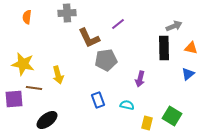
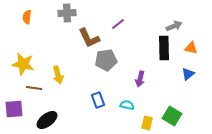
purple square: moved 10 px down
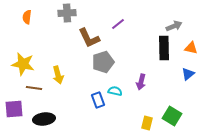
gray pentagon: moved 3 px left, 2 px down; rotated 10 degrees counterclockwise
purple arrow: moved 1 px right, 3 px down
cyan semicircle: moved 12 px left, 14 px up
black ellipse: moved 3 px left, 1 px up; rotated 30 degrees clockwise
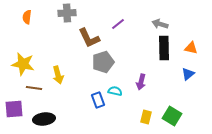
gray arrow: moved 14 px left, 2 px up; rotated 140 degrees counterclockwise
yellow rectangle: moved 1 px left, 6 px up
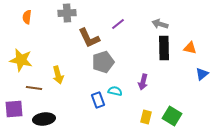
orange triangle: moved 1 px left
yellow star: moved 2 px left, 4 px up
blue triangle: moved 14 px right
purple arrow: moved 2 px right
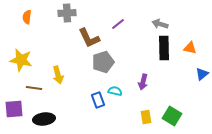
yellow rectangle: rotated 24 degrees counterclockwise
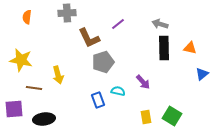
purple arrow: rotated 56 degrees counterclockwise
cyan semicircle: moved 3 px right
